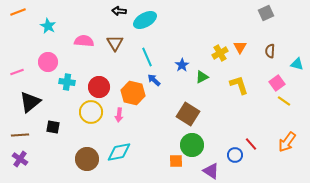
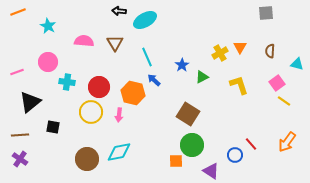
gray square: rotated 21 degrees clockwise
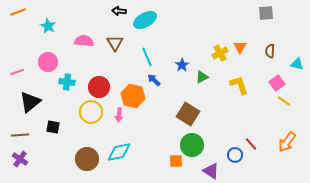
orange hexagon: moved 3 px down
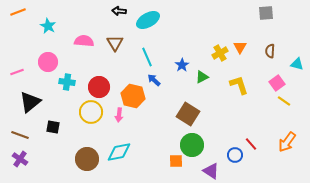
cyan ellipse: moved 3 px right
brown line: rotated 24 degrees clockwise
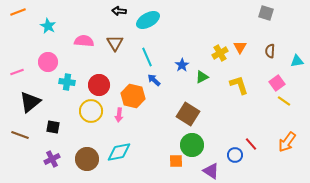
gray square: rotated 21 degrees clockwise
cyan triangle: moved 3 px up; rotated 24 degrees counterclockwise
red circle: moved 2 px up
yellow circle: moved 1 px up
purple cross: moved 32 px right; rotated 28 degrees clockwise
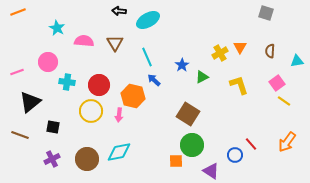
cyan star: moved 9 px right, 2 px down
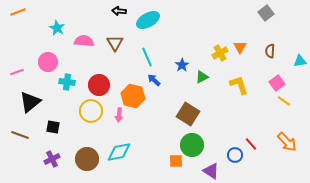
gray square: rotated 35 degrees clockwise
cyan triangle: moved 3 px right
orange arrow: rotated 80 degrees counterclockwise
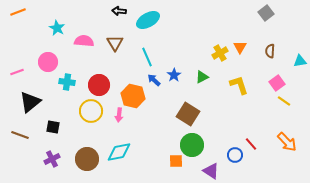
blue star: moved 8 px left, 10 px down
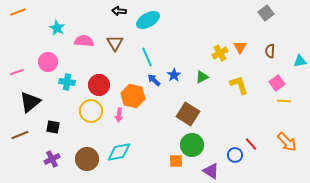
yellow line: rotated 32 degrees counterclockwise
brown line: rotated 42 degrees counterclockwise
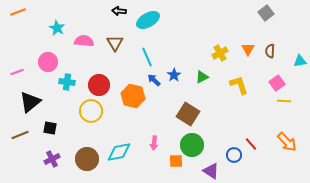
orange triangle: moved 8 px right, 2 px down
pink arrow: moved 35 px right, 28 px down
black square: moved 3 px left, 1 px down
blue circle: moved 1 px left
